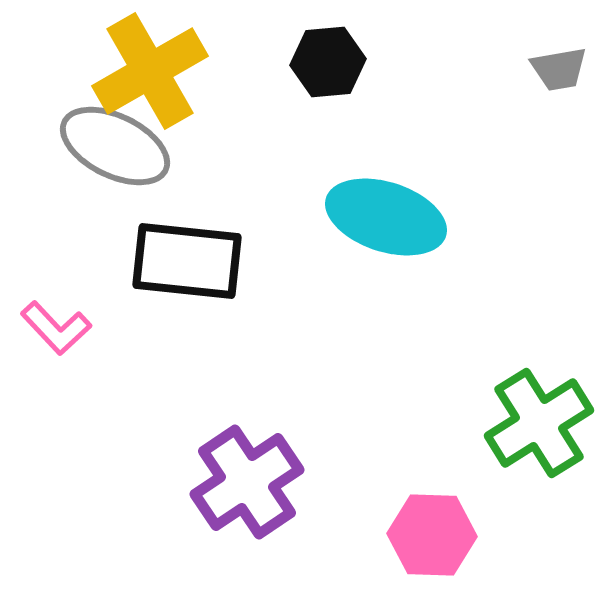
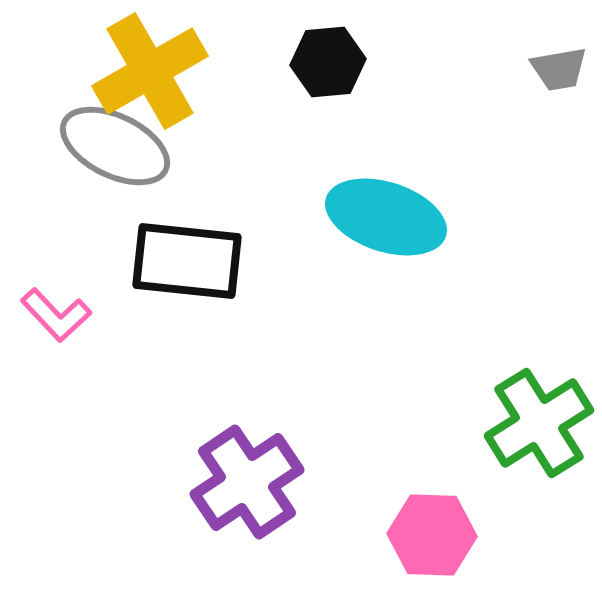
pink L-shape: moved 13 px up
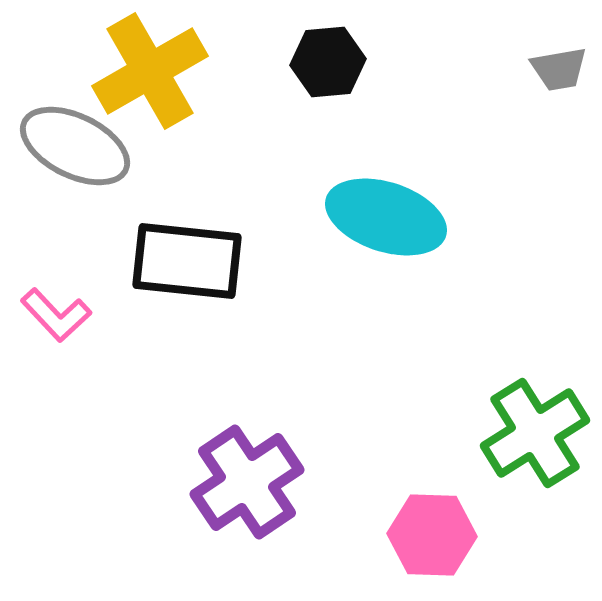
gray ellipse: moved 40 px left
green cross: moved 4 px left, 10 px down
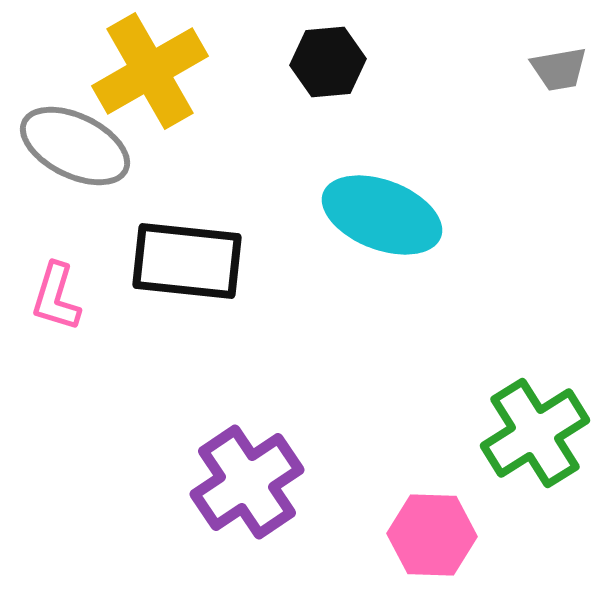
cyan ellipse: moved 4 px left, 2 px up; rotated 3 degrees clockwise
pink L-shape: moved 18 px up; rotated 60 degrees clockwise
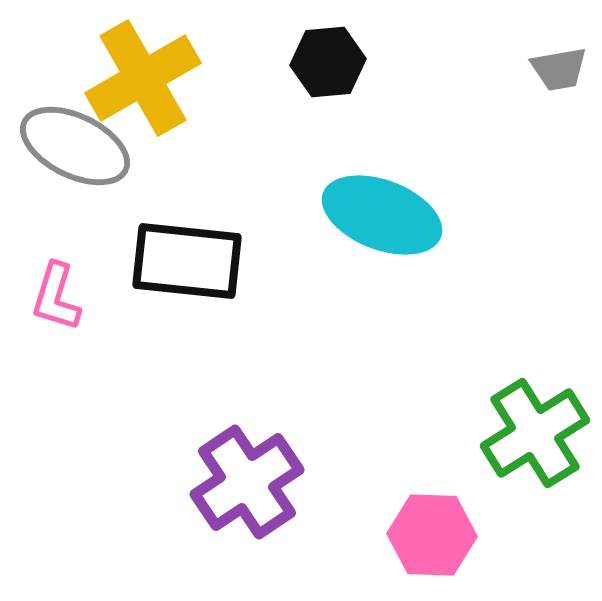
yellow cross: moved 7 px left, 7 px down
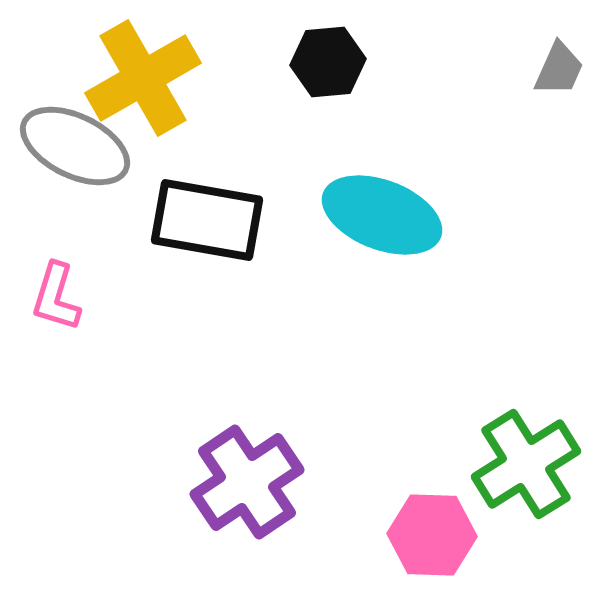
gray trapezoid: rotated 56 degrees counterclockwise
black rectangle: moved 20 px right, 41 px up; rotated 4 degrees clockwise
green cross: moved 9 px left, 31 px down
